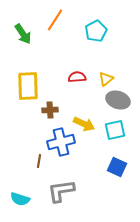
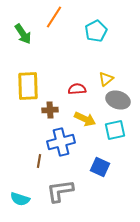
orange line: moved 1 px left, 3 px up
red semicircle: moved 12 px down
yellow arrow: moved 1 px right, 5 px up
blue square: moved 17 px left
gray L-shape: moved 1 px left
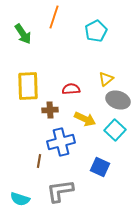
orange line: rotated 15 degrees counterclockwise
red semicircle: moved 6 px left
cyan square: rotated 35 degrees counterclockwise
